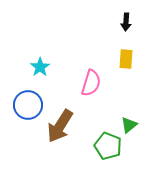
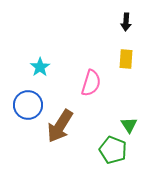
green triangle: rotated 24 degrees counterclockwise
green pentagon: moved 5 px right, 4 px down
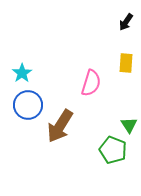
black arrow: rotated 30 degrees clockwise
yellow rectangle: moved 4 px down
cyan star: moved 18 px left, 6 px down
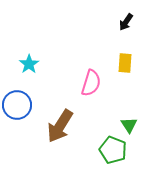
yellow rectangle: moved 1 px left
cyan star: moved 7 px right, 9 px up
blue circle: moved 11 px left
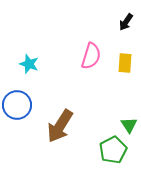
cyan star: rotated 18 degrees counterclockwise
pink semicircle: moved 27 px up
green pentagon: rotated 24 degrees clockwise
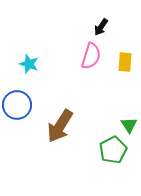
black arrow: moved 25 px left, 5 px down
yellow rectangle: moved 1 px up
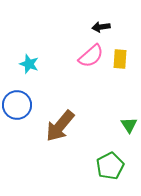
black arrow: rotated 48 degrees clockwise
pink semicircle: rotated 32 degrees clockwise
yellow rectangle: moved 5 px left, 3 px up
brown arrow: rotated 8 degrees clockwise
green pentagon: moved 3 px left, 16 px down
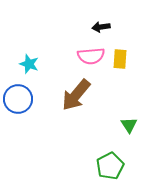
pink semicircle: rotated 36 degrees clockwise
blue circle: moved 1 px right, 6 px up
brown arrow: moved 16 px right, 31 px up
